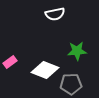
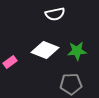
white diamond: moved 20 px up
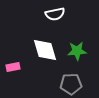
white diamond: rotated 52 degrees clockwise
pink rectangle: moved 3 px right, 5 px down; rotated 24 degrees clockwise
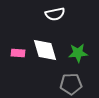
green star: moved 1 px right, 2 px down
pink rectangle: moved 5 px right, 14 px up; rotated 16 degrees clockwise
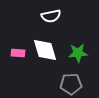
white semicircle: moved 4 px left, 2 px down
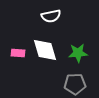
gray pentagon: moved 4 px right
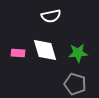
gray pentagon: rotated 20 degrees clockwise
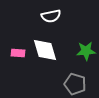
green star: moved 8 px right, 2 px up
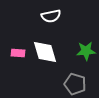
white diamond: moved 2 px down
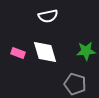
white semicircle: moved 3 px left
pink rectangle: rotated 16 degrees clockwise
